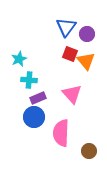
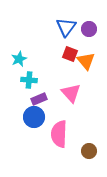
purple circle: moved 2 px right, 5 px up
pink triangle: moved 1 px left, 1 px up
purple rectangle: moved 1 px right, 1 px down
pink semicircle: moved 2 px left, 1 px down
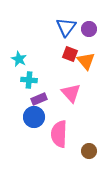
cyan star: rotated 21 degrees counterclockwise
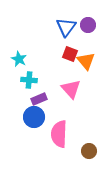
purple circle: moved 1 px left, 4 px up
pink triangle: moved 4 px up
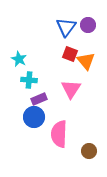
pink triangle: rotated 15 degrees clockwise
